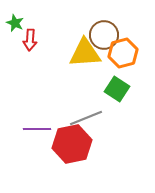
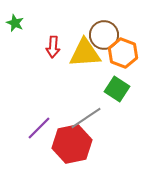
red arrow: moved 23 px right, 7 px down
orange hexagon: rotated 24 degrees counterclockwise
gray line: rotated 12 degrees counterclockwise
purple line: moved 2 px right, 1 px up; rotated 44 degrees counterclockwise
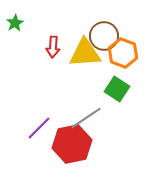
green star: rotated 18 degrees clockwise
brown circle: moved 1 px down
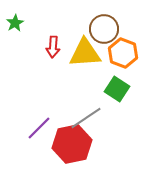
brown circle: moved 7 px up
